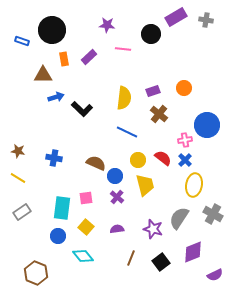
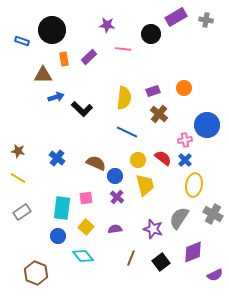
blue cross at (54, 158): moved 3 px right; rotated 28 degrees clockwise
purple semicircle at (117, 229): moved 2 px left
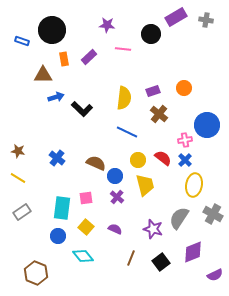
purple semicircle at (115, 229): rotated 32 degrees clockwise
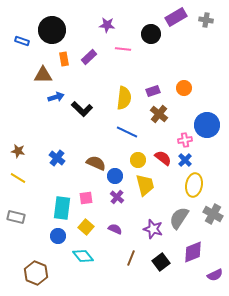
gray rectangle at (22, 212): moved 6 px left, 5 px down; rotated 48 degrees clockwise
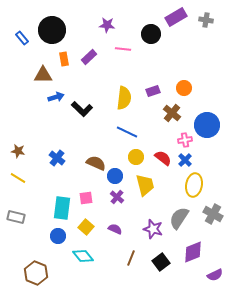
blue rectangle at (22, 41): moved 3 px up; rotated 32 degrees clockwise
brown cross at (159, 114): moved 13 px right, 1 px up
yellow circle at (138, 160): moved 2 px left, 3 px up
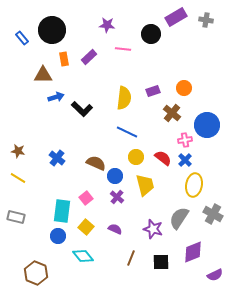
pink square at (86, 198): rotated 32 degrees counterclockwise
cyan rectangle at (62, 208): moved 3 px down
black square at (161, 262): rotated 36 degrees clockwise
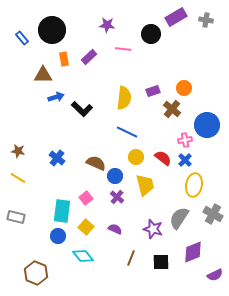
brown cross at (172, 113): moved 4 px up
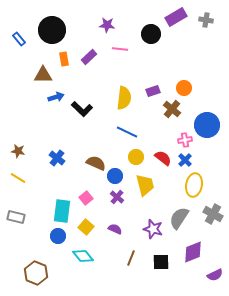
blue rectangle at (22, 38): moved 3 px left, 1 px down
pink line at (123, 49): moved 3 px left
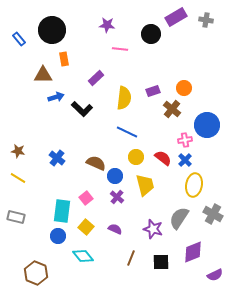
purple rectangle at (89, 57): moved 7 px right, 21 px down
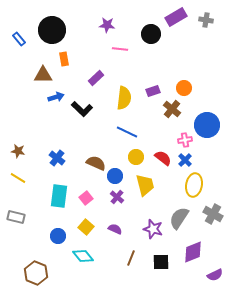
cyan rectangle at (62, 211): moved 3 px left, 15 px up
